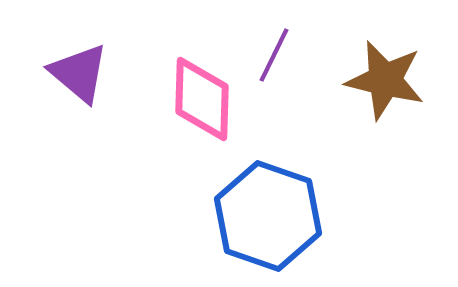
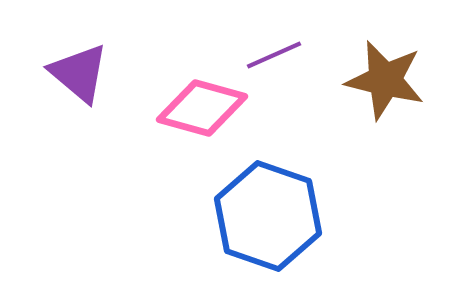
purple line: rotated 40 degrees clockwise
pink diamond: moved 9 px down; rotated 76 degrees counterclockwise
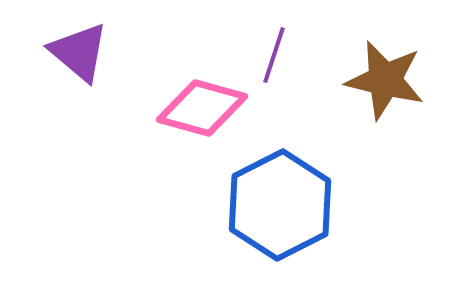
purple line: rotated 48 degrees counterclockwise
purple triangle: moved 21 px up
blue hexagon: moved 12 px right, 11 px up; rotated 14 degrees clockwise
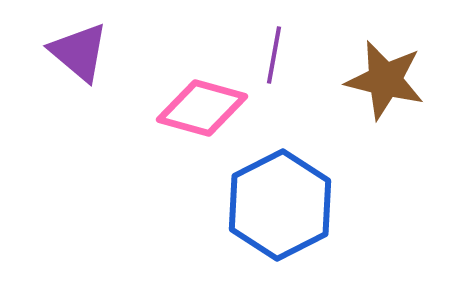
purple line: rotated 8 degrees counterclockwise
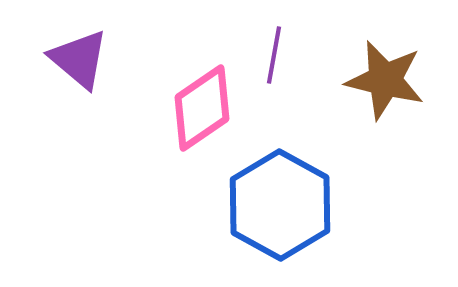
purple triangle: moved 7 px down
pink diamond: rotated 50 degrees counterclockwise
blue hexagon: rotated 4 degrees counterclockwise
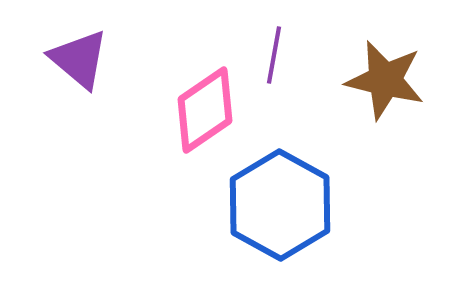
pink diamond: moved 3 px right, 2 px down
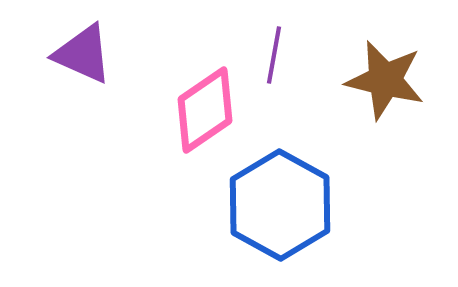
purple triangle: moved 4 px right, 5 px up; rotated 16 degrees counterclockwise
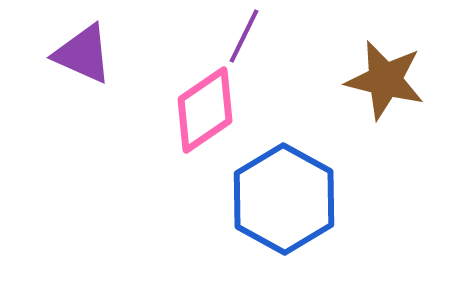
purple line: moved 30 px left, 19 px up; rotated 16 degrees clockwise
blue hexagon: moved 4 px right, 6 px up
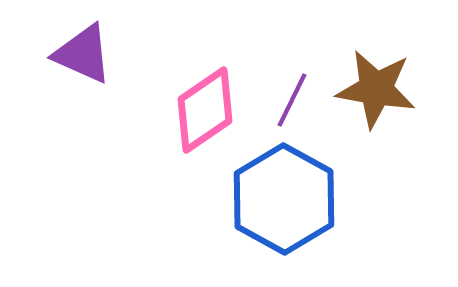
purple line: moved 48 px right, 64 px down
brown star: moved 9 px left, 9 px down; rotated 4 degrees counterclockwise
